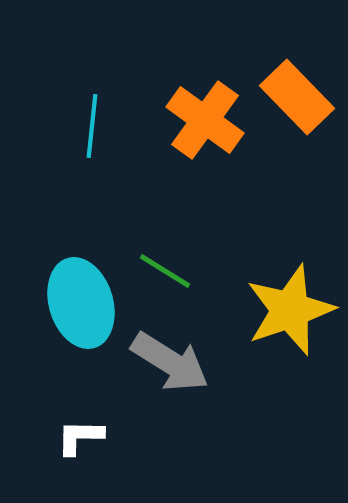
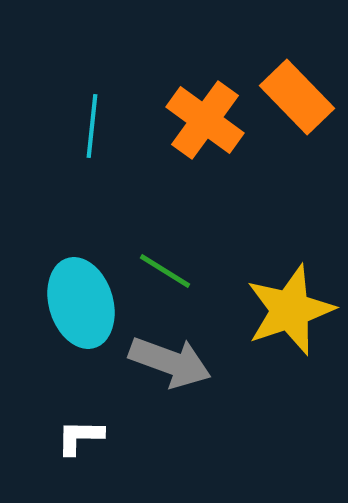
gray arrow: rotated 12 degrees counterclockwise
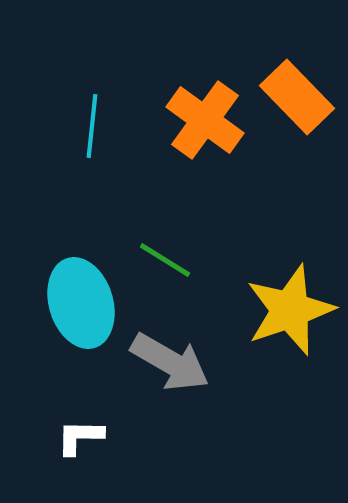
green line: moved 11 px up
gray arrow: rotated 10 degrees clockwise
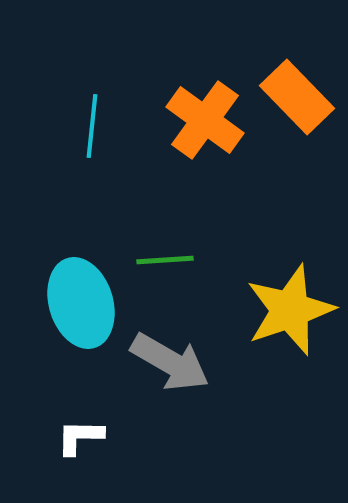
green line: rotated 36 degrees counterclockwise
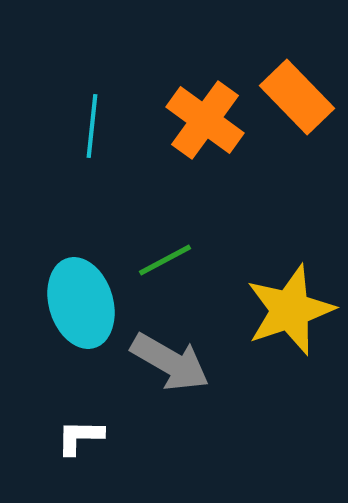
green line: rotated 24 degrees counterclockwise
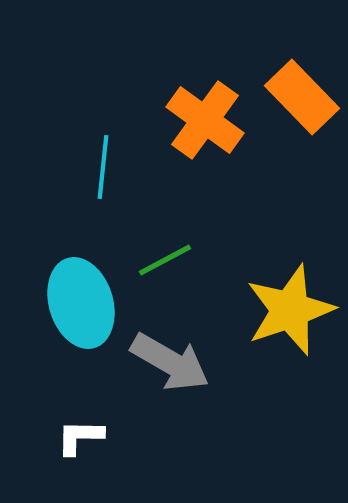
orange rectangle: moved 5 px right
cyan line: moved 11 px right, 41 px down
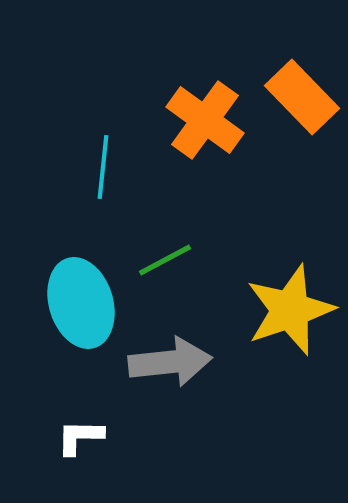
gray arrow: rotated 36 degrees counterclockwise
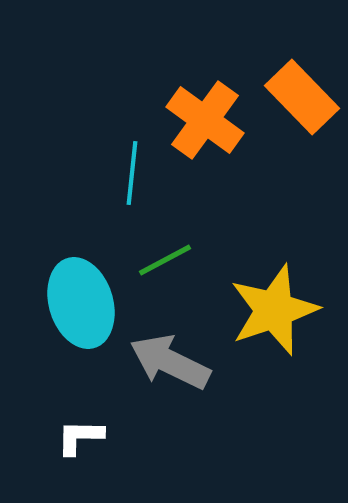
cyan line: moved 29 px right, 6 px down
yellow star: moved 16 px left
gray arrow: rotated 148 degrees counterclockwise
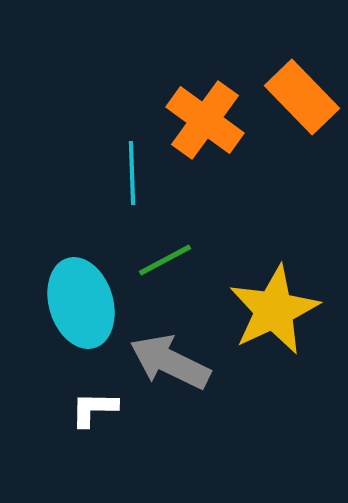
cyan line: rotated 8 degrees counterclockwise
yellow star: rotated 6 degrees counterclockwise
white L-shape: moved 14 px right, 28 px up
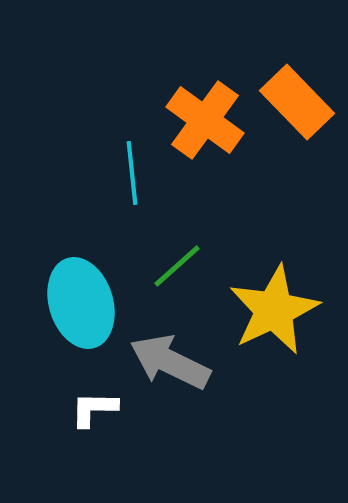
orange rectangle: moved 5 px left, 5 px down
cyan line: rotated 4 degrees counterclockwise
green line: moved 12 px right, 6 px down; rotated 14 degrees counterclockwise
